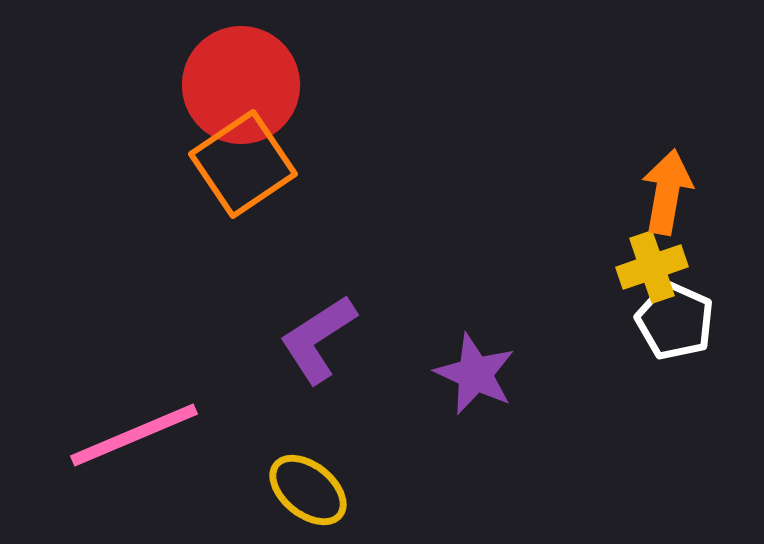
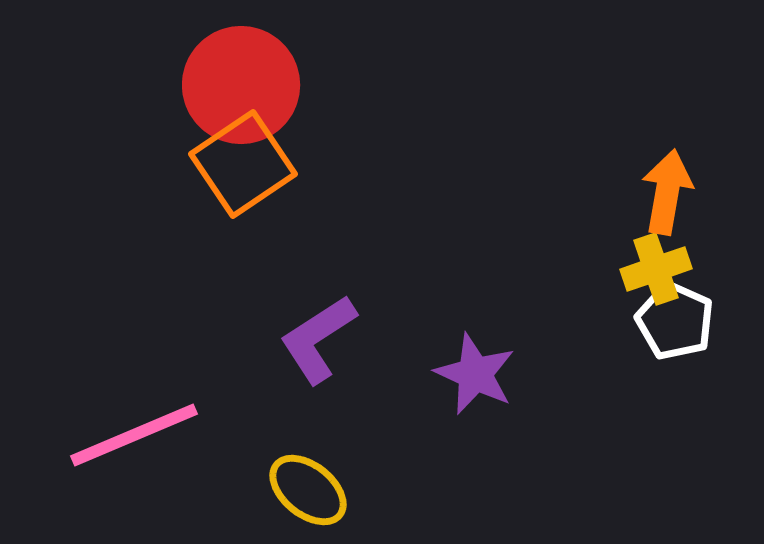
yellow cross: moved 4 px right, 2 px down
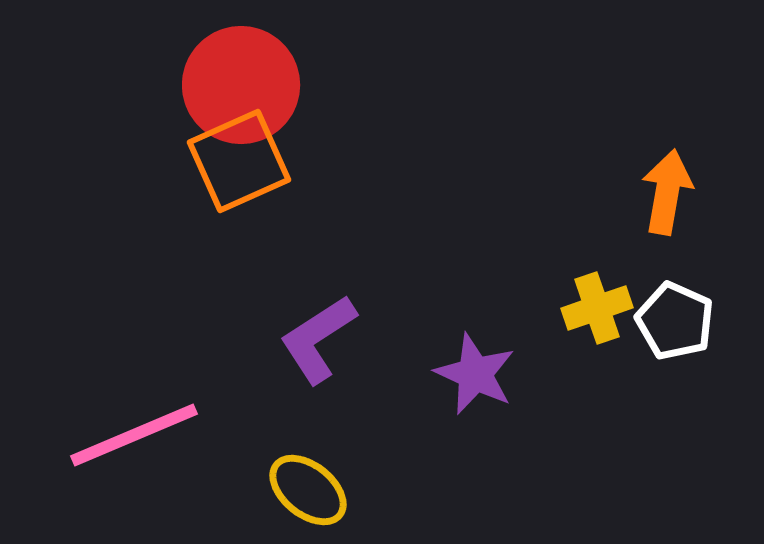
orange square: moved 4 px left, 3 px up; rotated 10 degrees clockwise
yellow cross: moved 59 px left, 39 px down
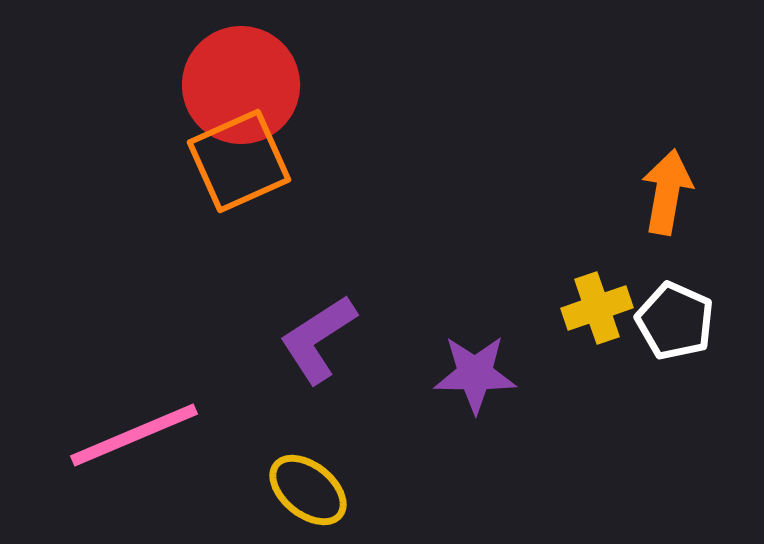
purple star: rotated 24 degrees counterclockwise
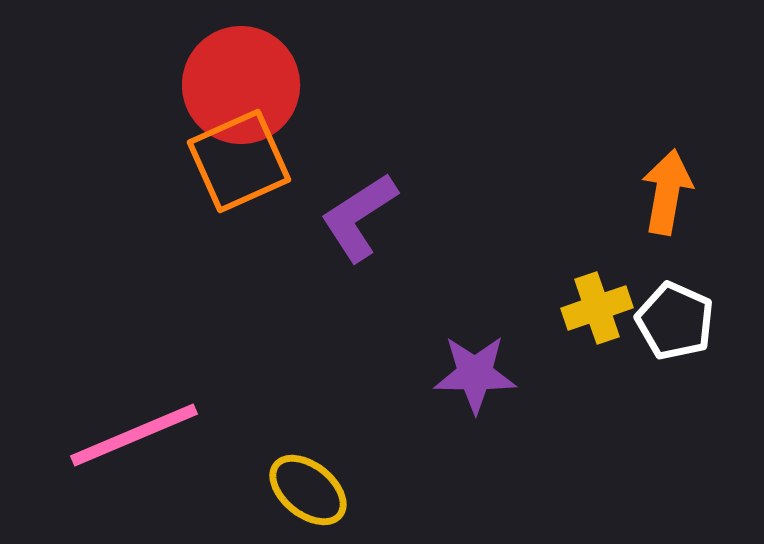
purple L-shape: moved 41 px right, 122 px up
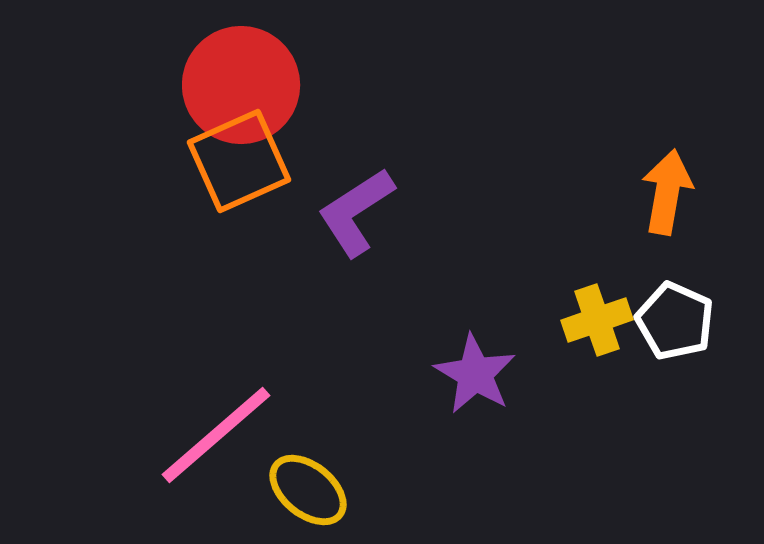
purple L-shape: moved 3 px left, 5 px up
yellow cross: moved 12 px down
purple star: rotated 30 degrees clockwise
pink line: moved 82 px right; rotated 18 degrees counterclockwise
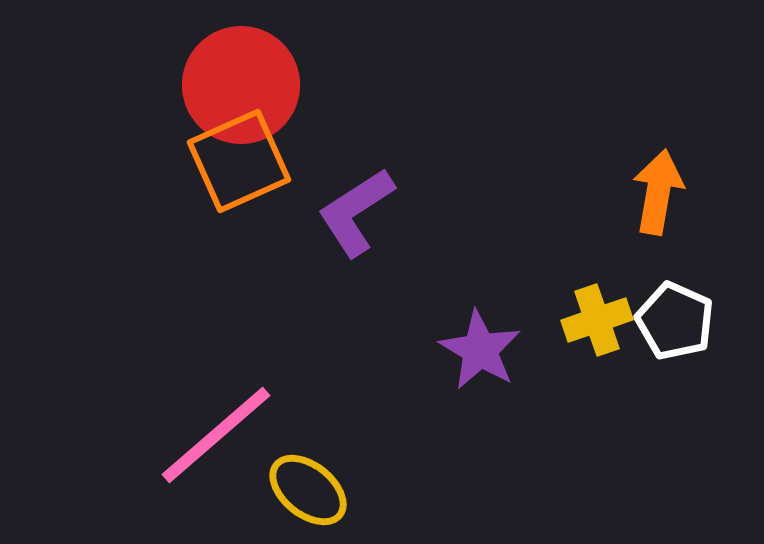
orange arrow: moved 9 px left
purple star: moved 5 px right, 24 px up
